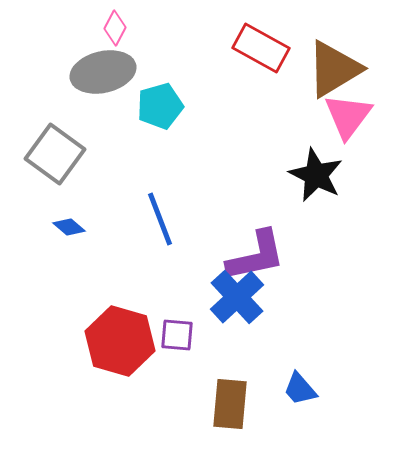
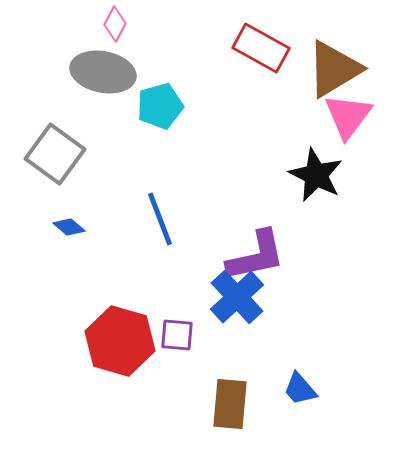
pink diamond: moved 4 px up
gray ellipse: rotated 24 degrees clockwise
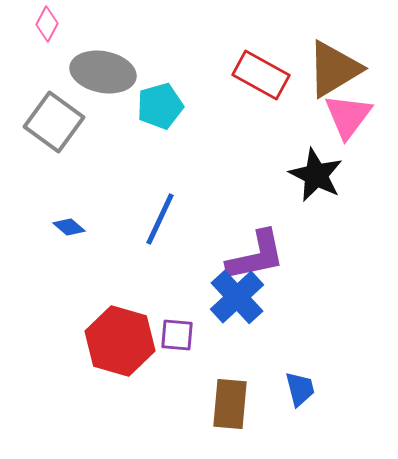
pink diamond: moved 68 px left
red rectangle: moved 27 px down
gray square: moved 1 px left, 32 px up
blue line: rotated 46 degrees clockwise
blue trapezoid: rotated 153 degrees counterclockwise
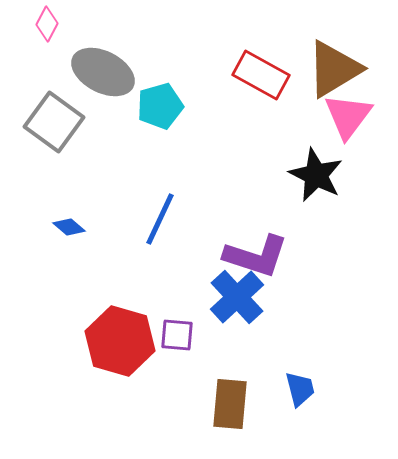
gray ellipse: rotated 16 degrees clockwise
purple L-shape: rotated 30 degrees clockwise
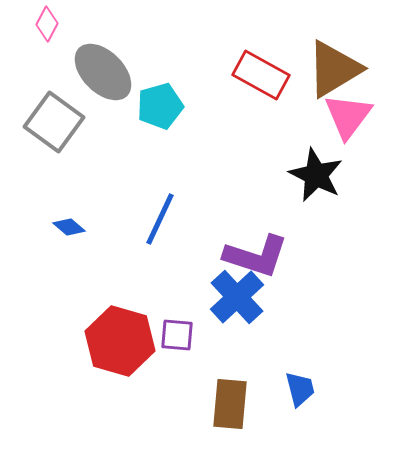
gray ellipse: rotated 18 degrees clockwise
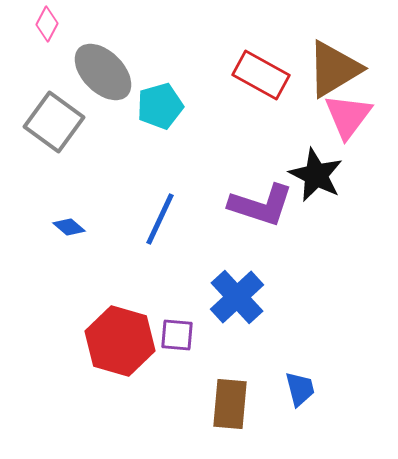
purple L-shape: moved 5 px right, 51 px up
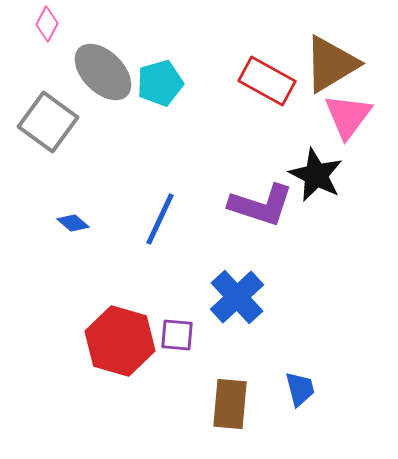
brown triangle: moved 3 px left, 5 px up
red rectangle: moved 6 px right, 6 px down
cyan pentagon: moved 23 px up
gray square: moved 6 px left
blue diamond: moved 4 px right, 4 px up
